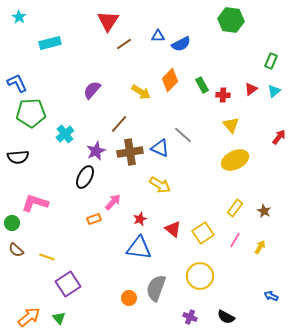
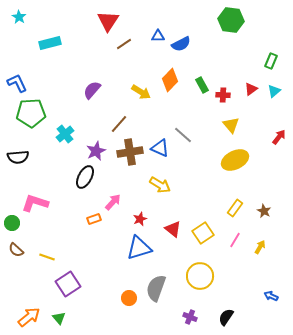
blue triangle at (139, 248): rotated 24 degrees counterclockwise
black semicircle at (226, 317): rotated 96 degrees clockwise
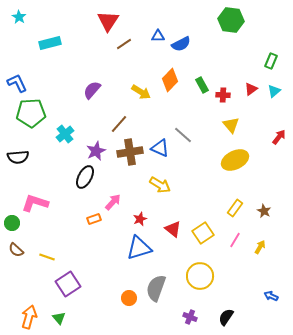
orange arrow at (29, 317): rotated 35 degrees counterclockwise
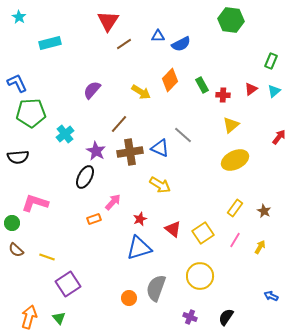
yellow triangle at (231, 125): rotated 30 degrees clockwise
purple star at (96, 151): rotated 18 degrees counterclockwise
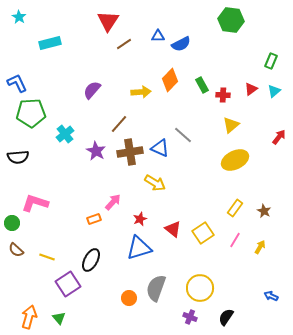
yellow arrow at (141, 92): rotated 36 degrees counterclockwise
black ellipse at (85, 177): moved 6 px right, 83 px down
yellow arrow at (160, 185): moved 5 px left, 2 px up
yellow circle at (200, 276): moved 12 px down
